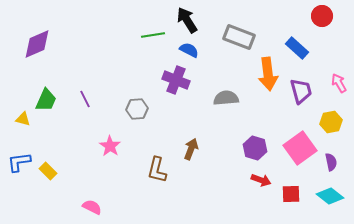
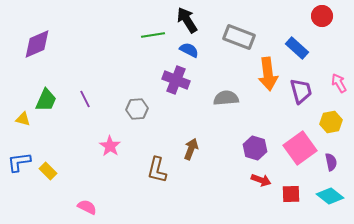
pink semicircle: moved 5 px left
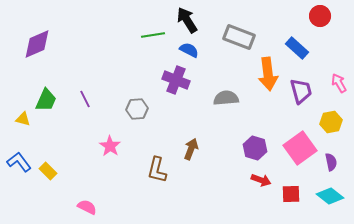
red circle: moved 2 px left
blue L-shape: rotated 60 degrees clockwise
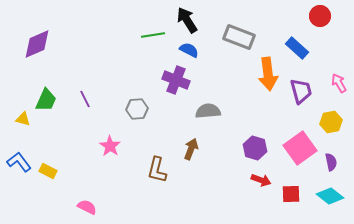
gray semicircle: moved 18 px left, 13 px down
yellow rectangle: rotated 18 degrees counterclockwise
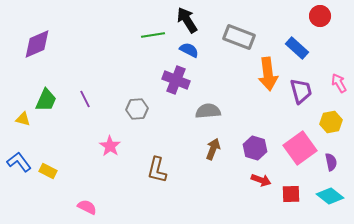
brown arrow: moved 22 px right
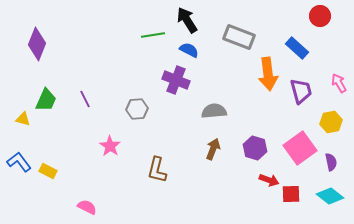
purple diamond: rotated 44 degrees counterclockwise
gray semicircle: moved 6 px right
red arrow: moved 8 px right
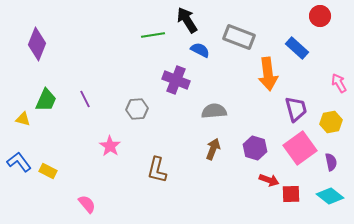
blue semicircle: moved 11 px right
purple trapezoid: moved 5 px left, 18 px down
pink semicircle: moved 3 px up; rotated 24 degrees clockwise
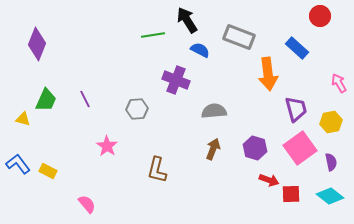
pink star: moved 3 px left
blue L-shape: moved 1 px left, 2 px down
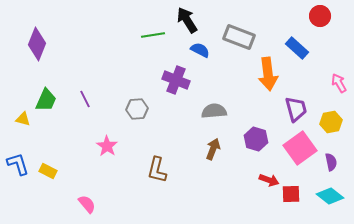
purple hexagon: moved 1 px right, 9 px up
blue L-shape: rotated 20 degrees clockwise
